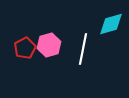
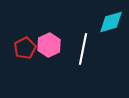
cyan diamond: moved 2 px up
pink hexagon: rotated 10 degrees counterclockwise
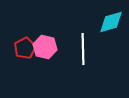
pink hexagon: moved 4 px left, 2 px down; rotated 20 degrees counterclockwise
white line: rotated 12 degrees counterclockwise
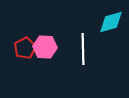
pink hexagon: rotated 10 degrees counterclockwise
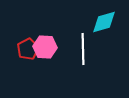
cyan diamond: moved 7 px left
red pentagon: moved 3 px right, 1 px down
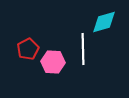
pink hexagon: moved 8 px right, 15 px down
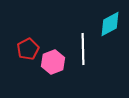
cyan diamond: moved 6 px right, 2 px down; rotated 12 degrees counterclockwise
pink hexagon: rotated 25 degrees counterclockwise
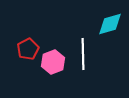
cyan diamond: rotated 12 degrees clockwise
white line: moved 5 px down
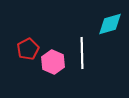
white line: moved 1 px left, 1 px up
pink hexagon: rotated 15 degrees counterclockwise
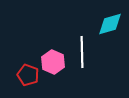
red pentagon: moved 26 px down; rotated 25 degrees counterclockwise
white line: moved 1 px up
